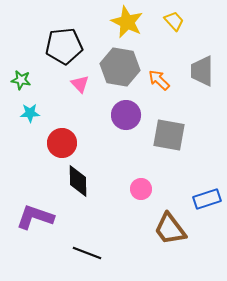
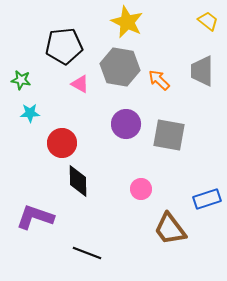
yellow trapezoid: moved 34 px right; rotated 10 degrees counterclockwise
pink triangle: rotated 18 degrees counterclockwise
purple circle: moved 9 px down
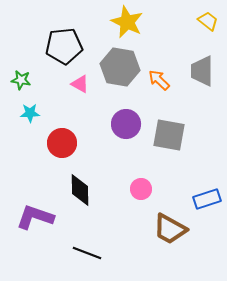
black diamond: moved 2 px right, 9 px down
brown trapezoid: rotated 24 degrees counterclockwise
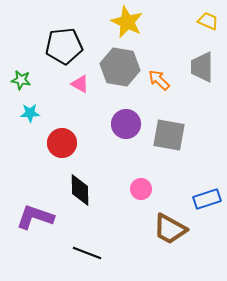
yellow trapezoid: rotated 15 degrees counterclockwise
gray trapezoid: moved 4 px up
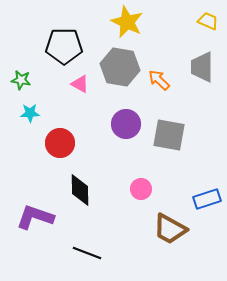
black pentagon: rotated 6 degrees clockwise
red circle: moved 2 px left
